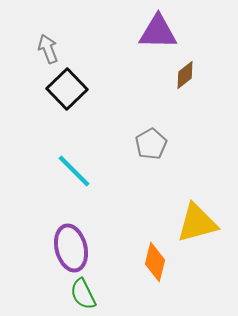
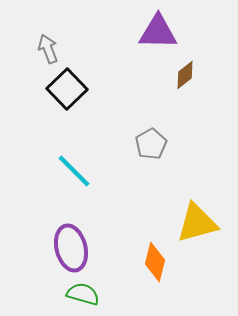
green semicircle: rotated 132 degrees clockwise
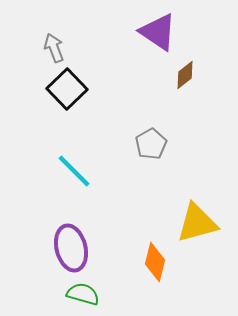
purple triangle: rotated 33 degrees clockwise
gray arrow: moved 6 px right, 1 px up
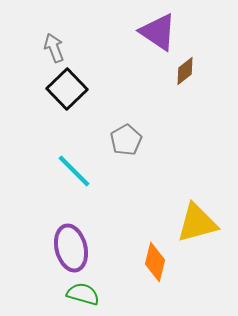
brown diamond: moved 4 px up
gray pentagon: moved 25 px left, 4 px up
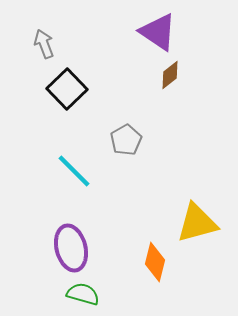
gray arrow: moved 10 px left, 4 px up
brown diamond: moved 15 px left, 4 px down
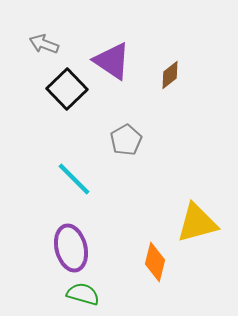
purple triangle: moved 46 px left, 29 px down
gray arrow: rotated 48 degrees counterclockwise
cyan line: moved 8 px down
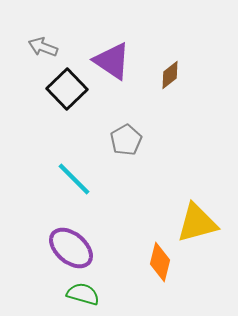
gray arrow: moved 1 px left, 3 px down
purple ellipse: rotated 36 degrees counterclockwise
orange diamond: moved 5 px right
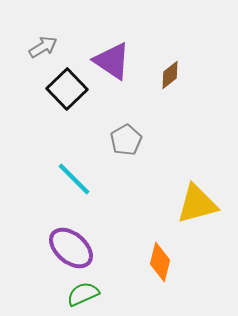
gray arrow: rotated 128 degrees clockwise
yellow triangle: moved 19 px up
green semicircle: rotated 40 degrees counterclockwise
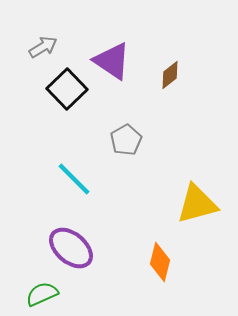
green semicircle: moved 41 px left
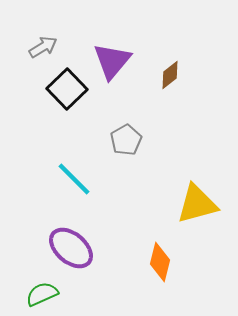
purple triangle: rotated 36 degrees clockwise
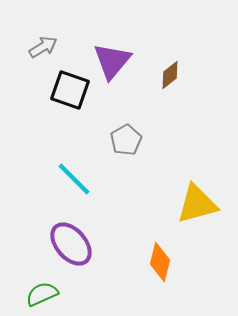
black square: moved 3 px right, 1 px down; rotated 27 degrees counterclockwise
purple ellipse: moved 4 px up; rotated 9 degrees clockwise
